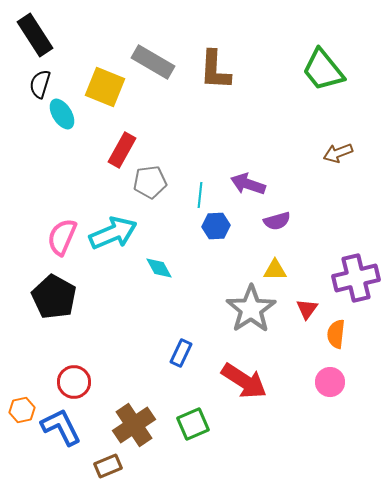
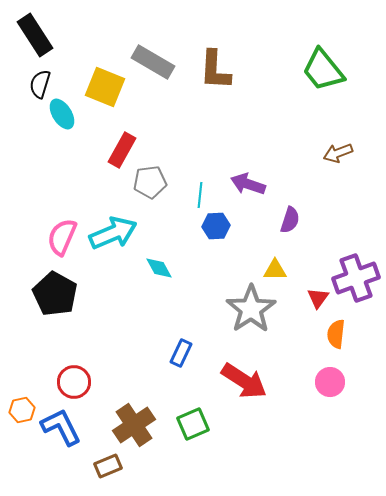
purple semicircle: moved 13 px right, 1 px up; rotated 56 degrees counterclockwise
purple cross: rotated 6 degrees counterclockwise
black pentagon: moved 1 px right, 3 px up
red triangle: moved 11 px right, 11 px up
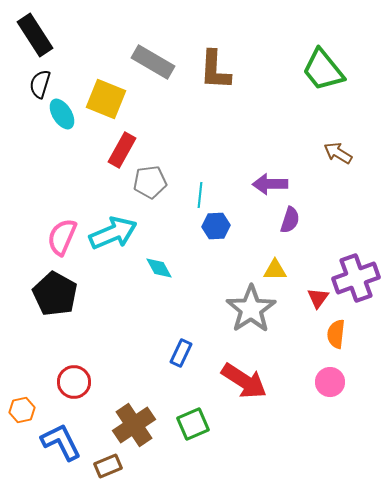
yellow square: moved 1 px right, 12 px down
brown arrow: rotated 52 degrees clockwise
purple arrow: moved 22 px right; rotated 20 degrees counterclockwise
blue L-shape: moved 15 px down
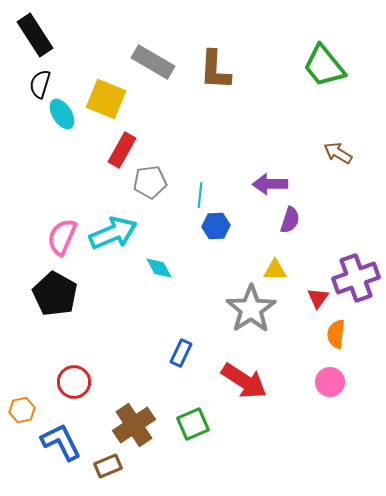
green trapezoid: moved 1 px right, 4 px up
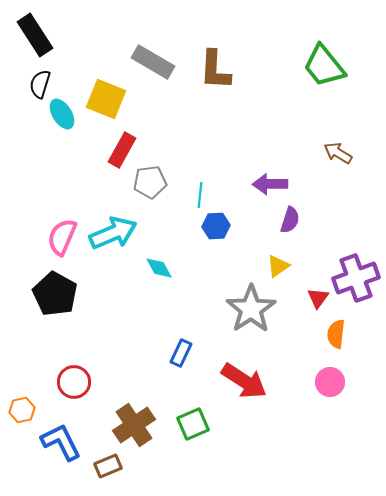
yellow triangle: moved 3 px right, 4 px up; rotated 35 degrees counterclockwise
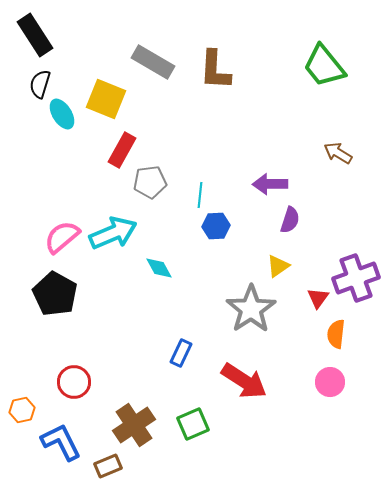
pink semicircle: rotated 27 degrees clockwise
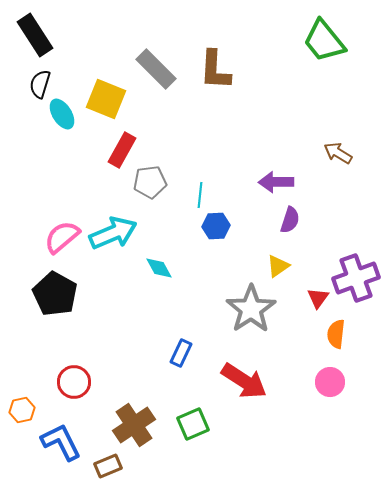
gray rectangle: moved 3 px right, 7 px down; rotated 15 degrees clockwise
green trapezoid: moved 25 px up
purple arrow: moved 6 px right, 2 px up
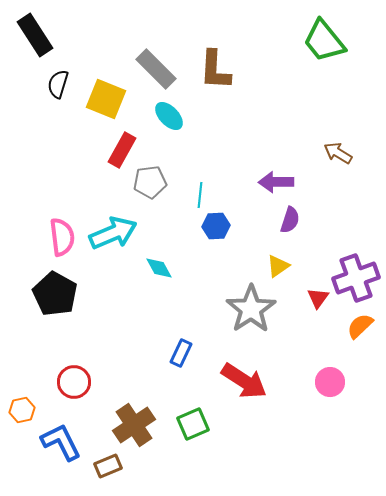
black semicircle: moved 18 px right
cyan ellipse: moved 107 px right, 2 px down; rotated 12 degrees counterclockwise
pink semicircle: rotated 123 degrees clockwise
orange semicircle: moved 24 px right, 8 px up; rotated 40 degrees clockwise
